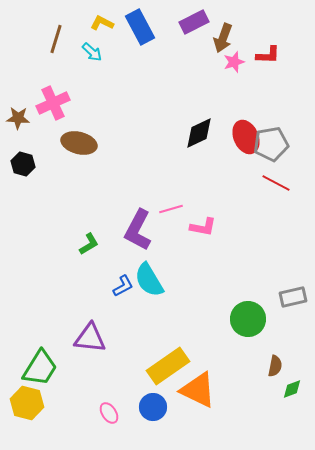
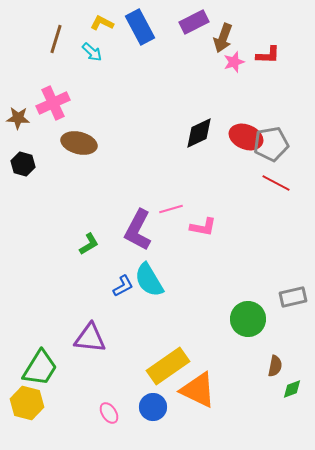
red ellipse: rotated 44 degrees counterclockwise
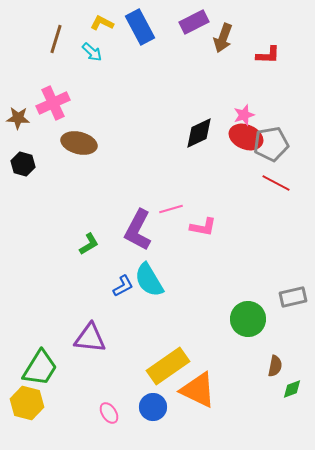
pink star: moved 10 px right, 53 px down
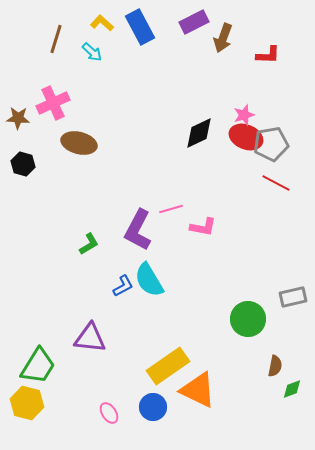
yellow L-shape: rotated 15 degrees clockwise
green trapezoid: moved 2 px left, 2 px up
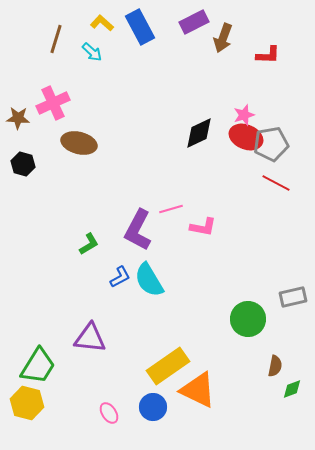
blue L-shape: moved 3 px left, 9 px up
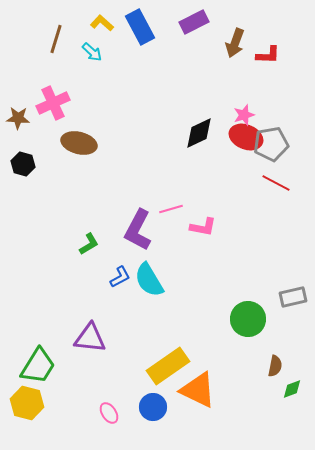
brown arrow: moved 12 px right, 5 px down
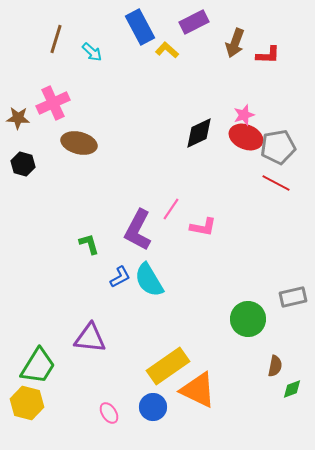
yellow L-shape: moved 65 px right, 27 px down
gray pentagon: moved 7 px right, 3 px down
pink line: rotated 40 degrees counterclockwise
green L-shape: rotated 75 degrees counterclockwise
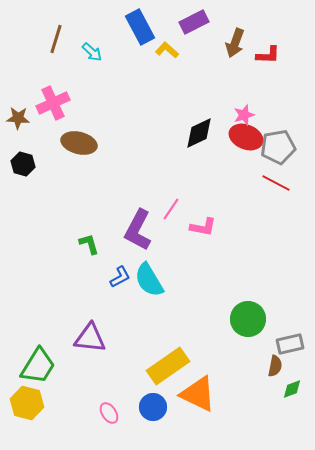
gray rectangle: moved 3 px left, 47 px down
orange triangle: moved 4 px down
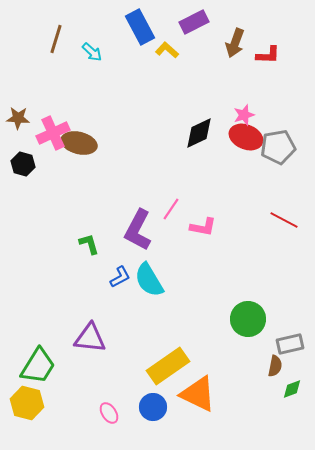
pink cross: moved 30 px down
red line: moved 8 px right, 37 px down
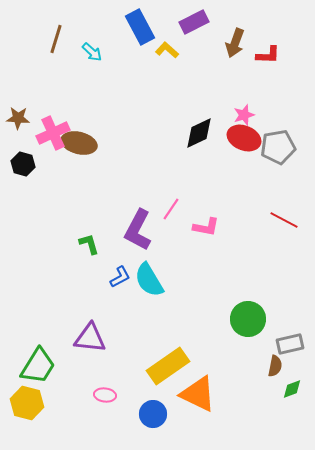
red ellipse: moved 2 px left, 1 px down
pink L-shape: moved 3 px right
blue circle: moved 7 px down
pink ellipse: moved 4 px left, 18 px up; rotated 50 degrees counterclockwise
